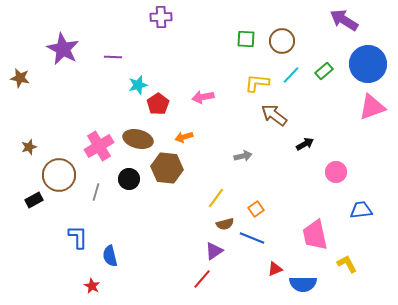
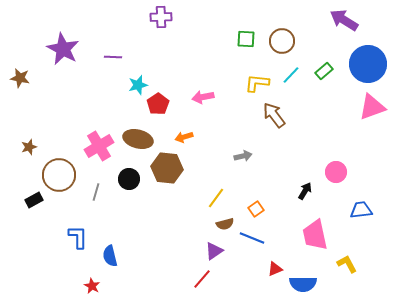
brown arrow at (274, 115): rotated 16 degrees clockwise
black arrow at (305, 144): moved 47 px down; rotated 30 degrees counterclockwise
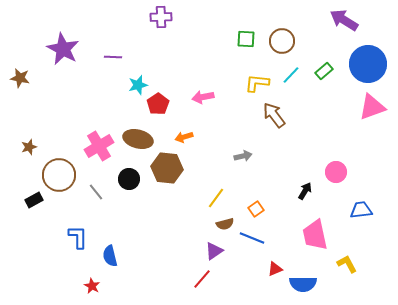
gray line at (96, 192): rotated 54 degrees counterclockwise
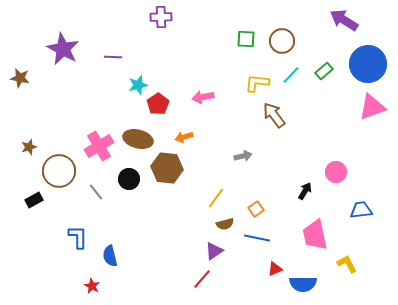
brown circle at (59, 175): moved 4 px up
blue line at (252, 238): moved 5 px right; rotated 10 degrees counterclockwise
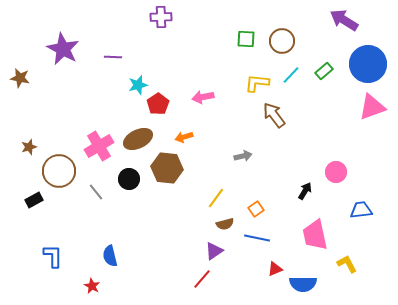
brown ellipse at (138, 139): rotated 40 degrees counterclockwise
blue L-shape at (78, 237): moved 25 px left, 19 px down
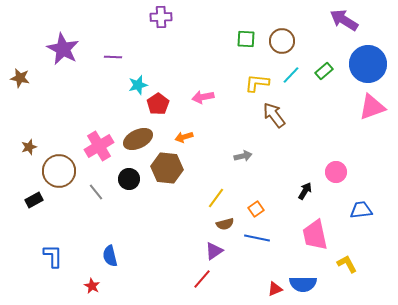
red triangle at (275, 269): moved 20 px down
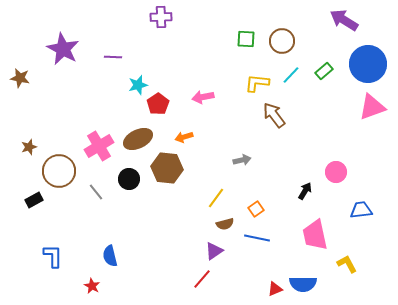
gray arrow at (243, 156): moved 1 px left, 4 px down
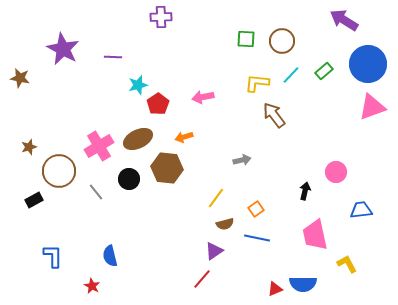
black arrow at (305, 191): rotated 18 degrees counterclockwise
